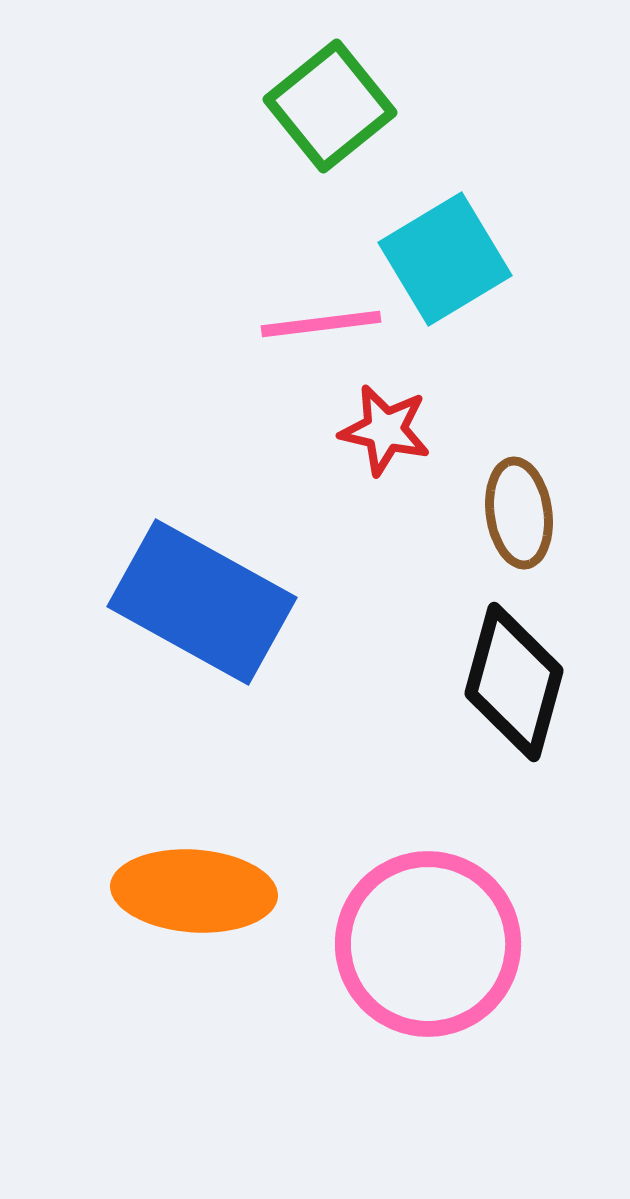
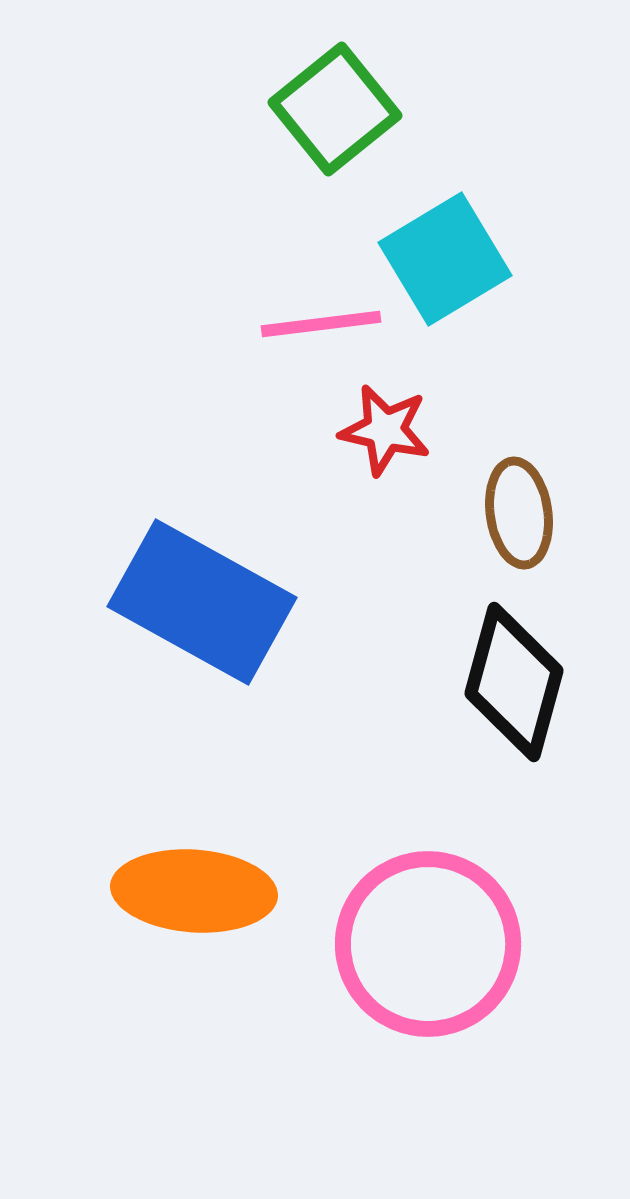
green square: moved 5 px right, 3 px down
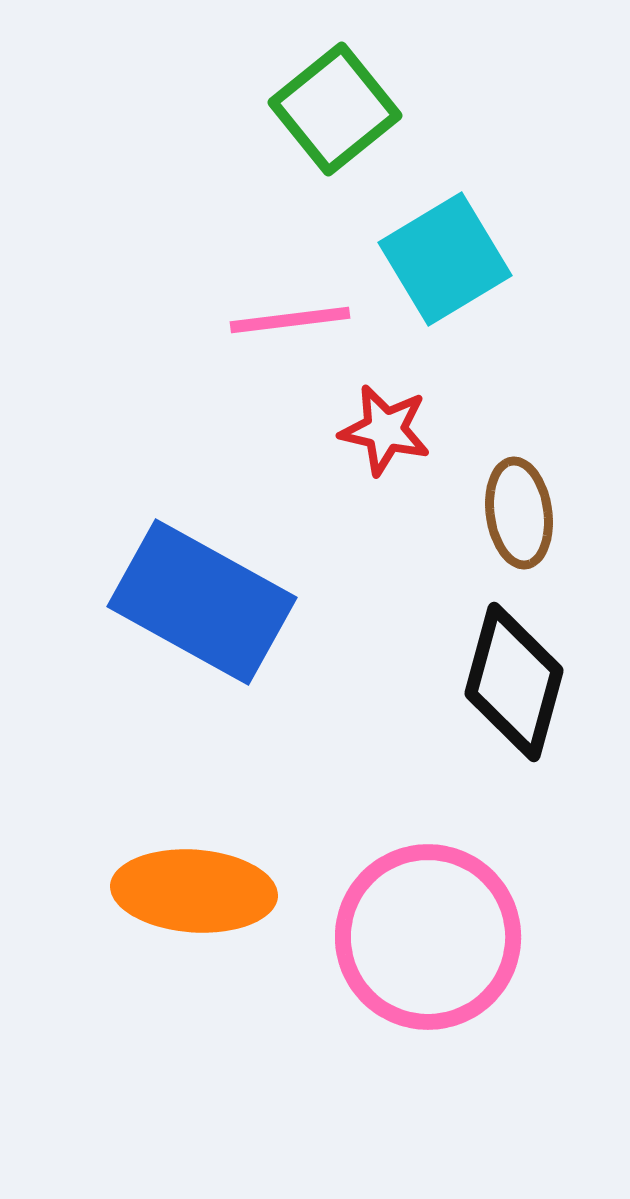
pink line: moved 31 px left, 4 px up
pink circle: moved 7 px up
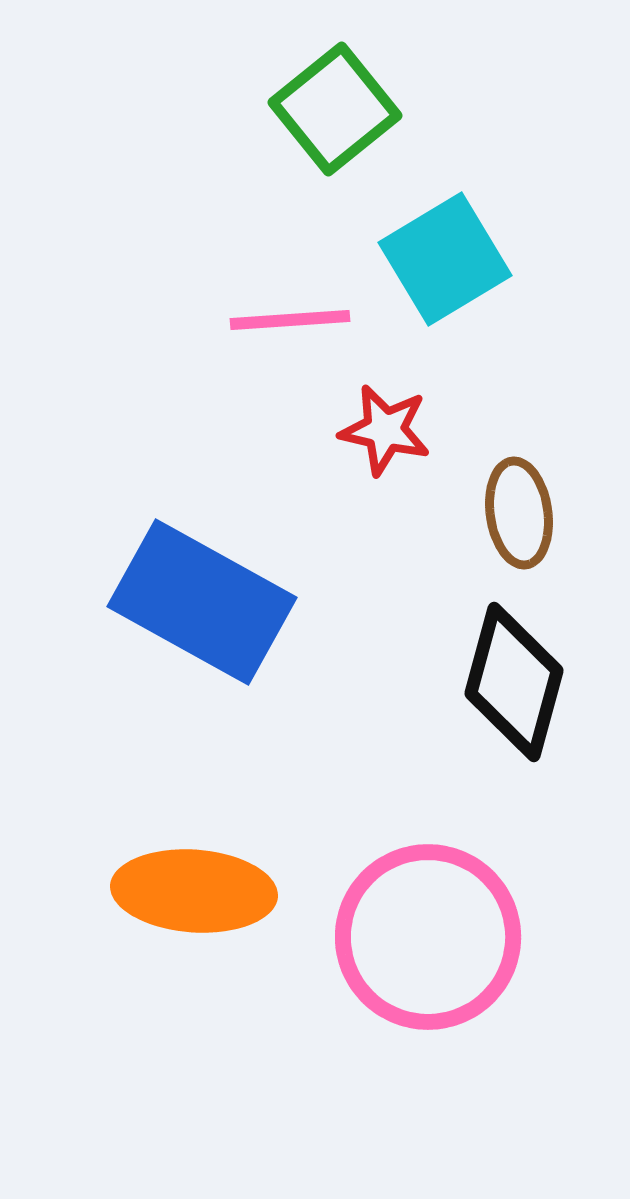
pink line: rotated 3 degrees clockwise
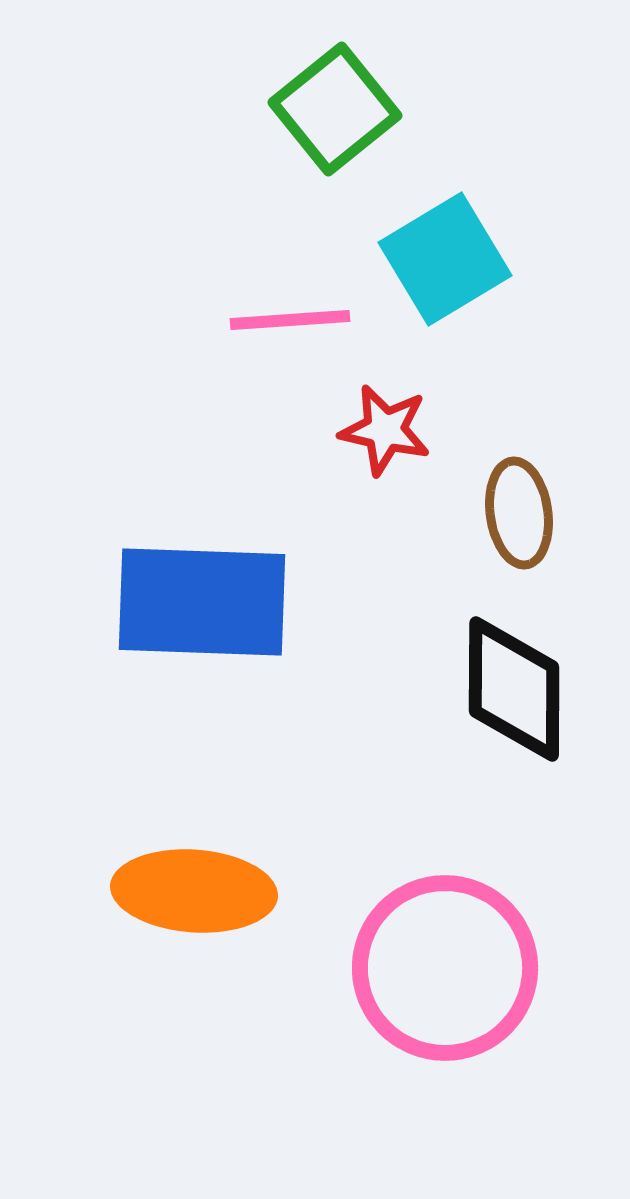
blue rectangle: rotated 27 degrees counterclockwise
black diamond: moved 7 px down; rotated 15 degrees counterclockwise
pink circle: moved 17 px right, 31 px down
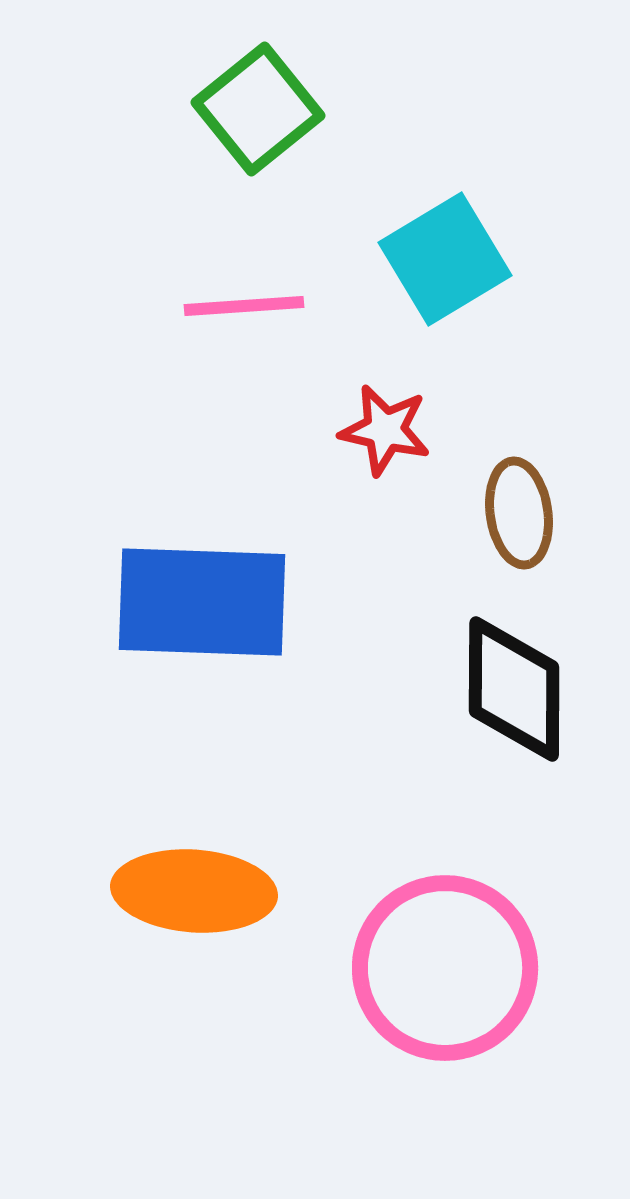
green square: moved 77 px left
pink line: moved 46 px left, 14 px up
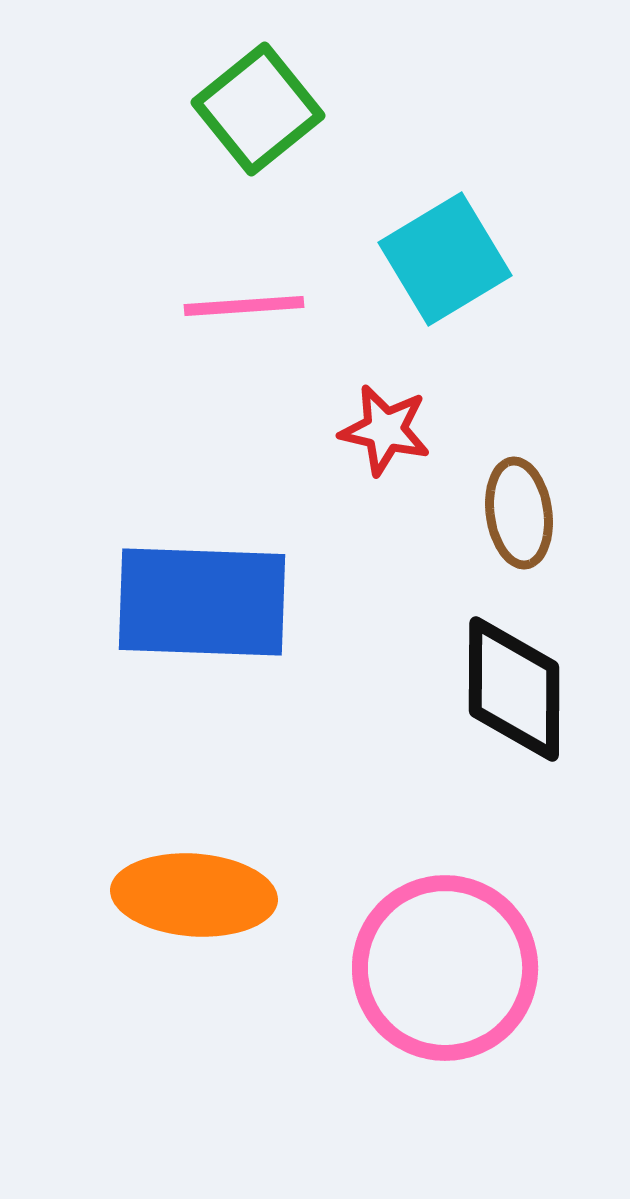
orange ellipse: moved 4 px down
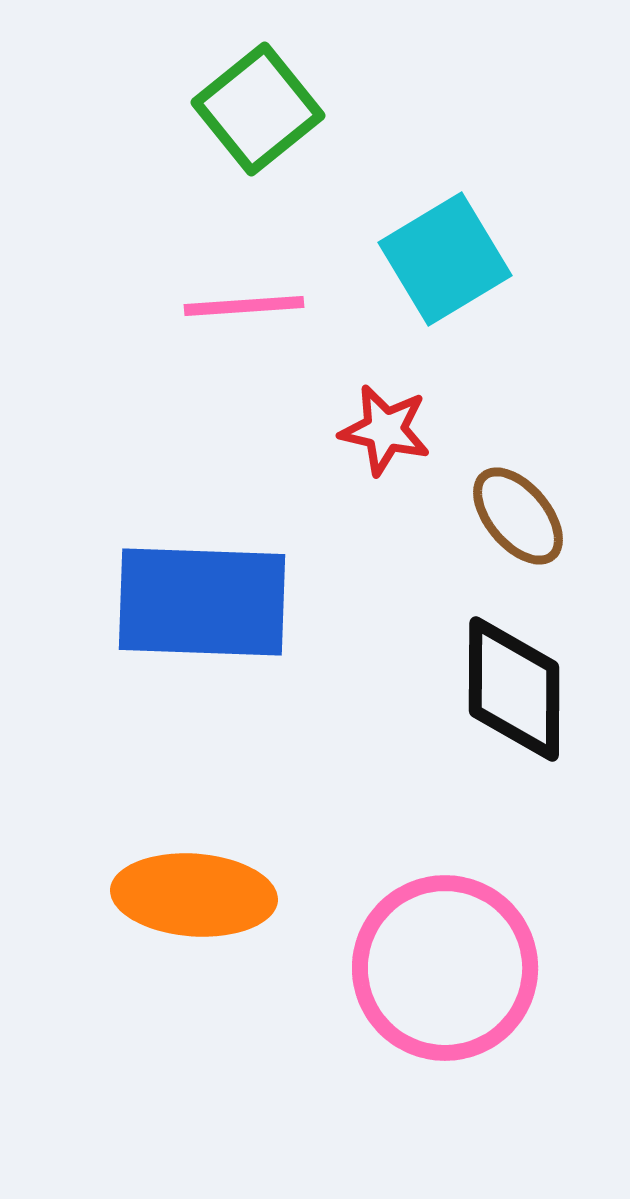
brown ellipse: moved 1 px left, 3 px down; rotated 32 degrees counterclockwise
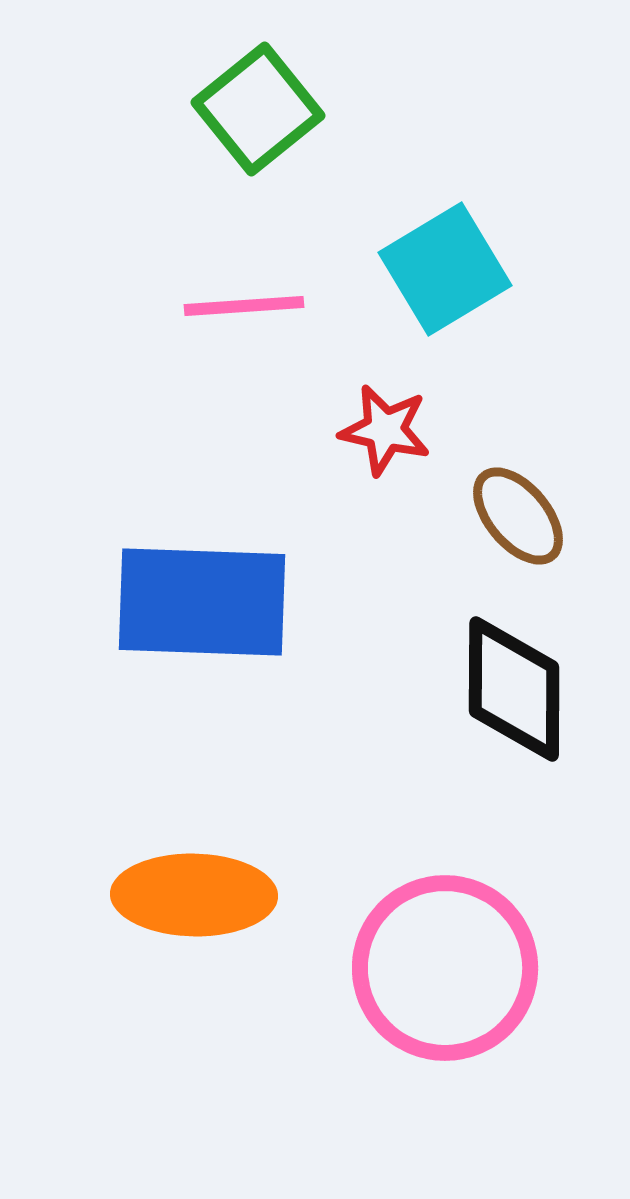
cyan square: moved 10 px down
orange ellipse: rotated 3 degrees counterclockwise
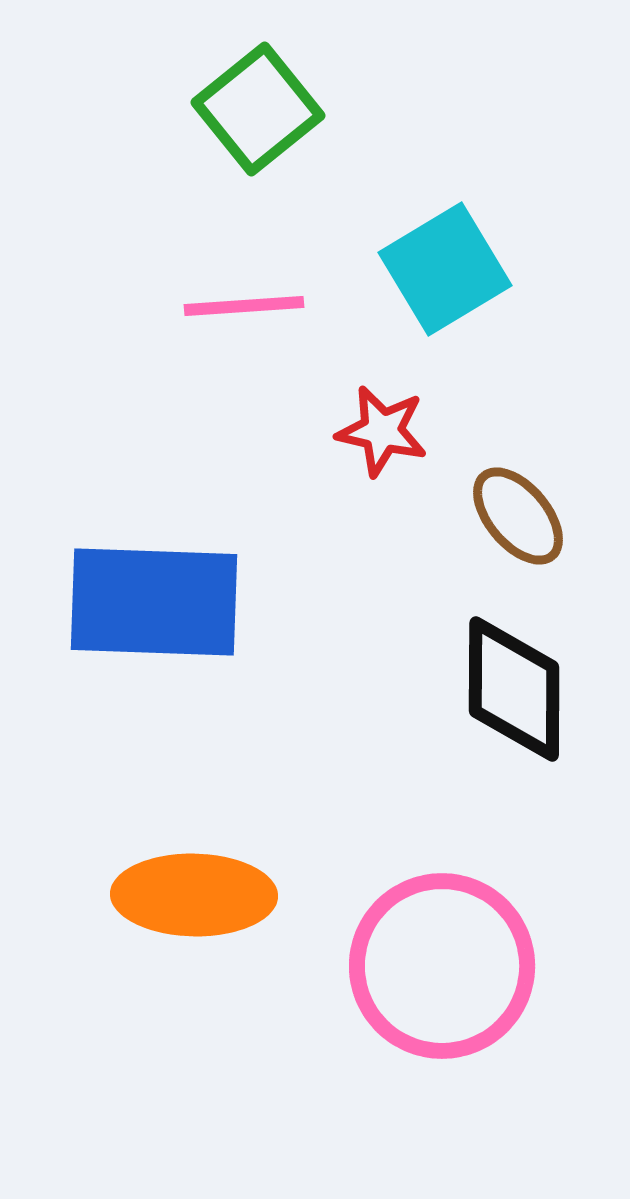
red star: moved 3 px left, 1 px down
blue rectangle: moved 48 px left
pink circle: moved 3 px left, 2 px up
